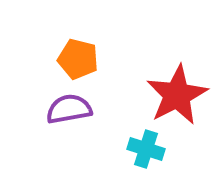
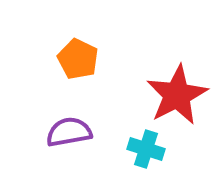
orange pentagon: rotated 12 degrees clockwise
purple semicircle: moved 23 px down
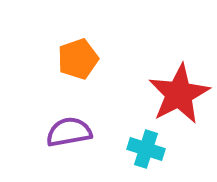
orange pentagon: rotated 27 degrees clockwise
red star: moved 2 px right, 1 px up
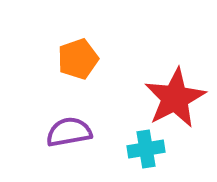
red star: moved 4 px left, 4 px down
cyan cross: rotated 27 degrees counterclockwise
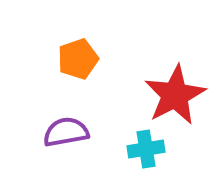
red star: moved 3 px up
purple semicircle: moved 3 px left
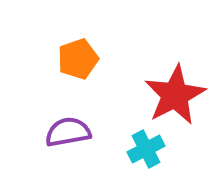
purple semicircle: moved 2 px right
cyan cross: rotated 18 degrees counterclockwise
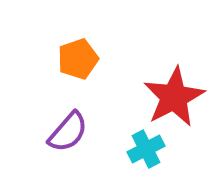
red star: moved 1 px left, 2 px down
purple semicircle: rotated 141 degrees clockwise
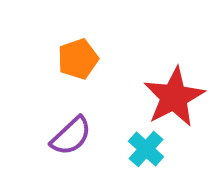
purple semicircle: moved 3 px right, 4 px down; rotated 6 degrees clockwise
cyan cross: rotated 21 degrees counterclockwise
